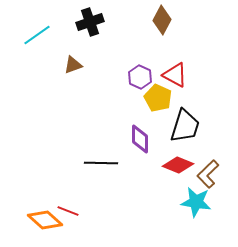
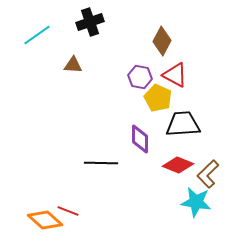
brown diamond: moved 21 px down
brown triangle: rotated 24 degrees clockwise
purple hexagon: rotated 15 degrees counterclockwise
black trapezoid: moved 2 px left, 2 px up; rotated 111 degrees counterclockwise
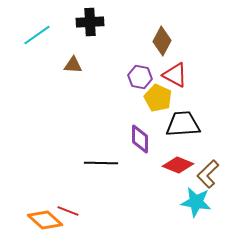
black cross: rotated 16 degrees clockwise
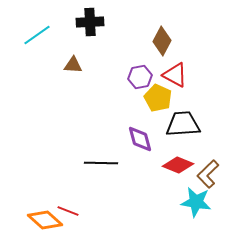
purple hexagon: rotated 20 degrees counterclockwise
purple diamond: rotated 16 degrees counterclockwise
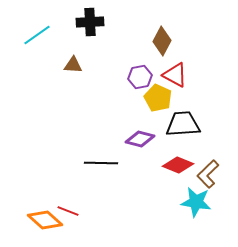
purple diamond: rotated 60 degrees counterclockwise
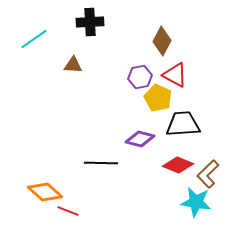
cyan line: moved 3 px left, 4 px down
orange diamond: moved 28 px up
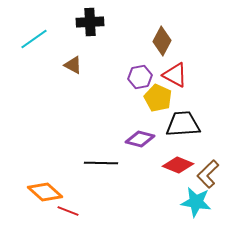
brown triangle: rotated 24 degrees clockwise
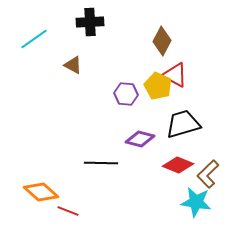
purple hexagon: moved 14 px left, 17 px down; rotated 15 degrees clockwise
yellow pentagon: moved 12 px up
black trapezoid: rotated 12 degrees counterclockwise
orange diamond: moved 4 px left
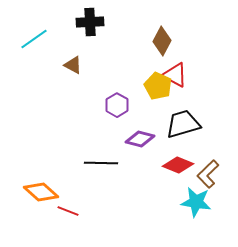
purple hexagon: moved 9 px left, 11 px down; rotated 25 degrees clockwise
